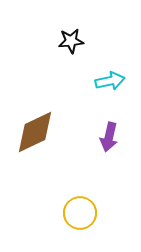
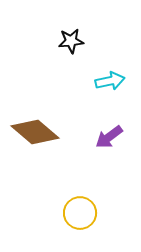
brown diamond: rotated 66 degrees clockwise
purple arrow: rotated 40 degrees clockwise
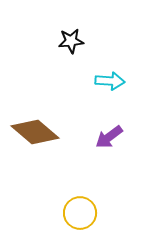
cyan arrow: rotated 16 degrees clockwise
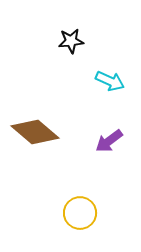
cyan arrow: rotated 20 degrees clockwise
purple arrow: moved 4 px down
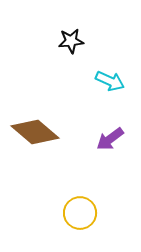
purple arrow: moved 1 px right, 2 px up
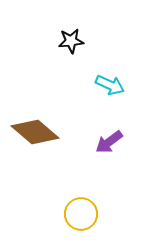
cyan arrow: moved 4 px down
purple arrow: moved 1 px left, 3 px down
yellow circle: moved 1 px right, 1 px down
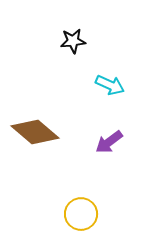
black star: moved 2 px right
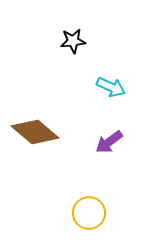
cyan arrow: moved 1 px right, 2 px down
yellow circle: moved 8 px right, 1 px up
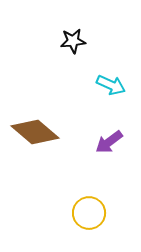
cyan arrow: moved 2 px up
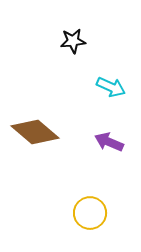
cyan arrow: moved 2 px down
purple arrow: rotated 60 degrees clockwise
yellow circle: moved 1 px right
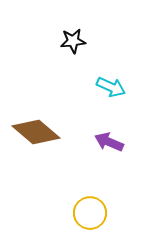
brown diamond: moved 1 px right
